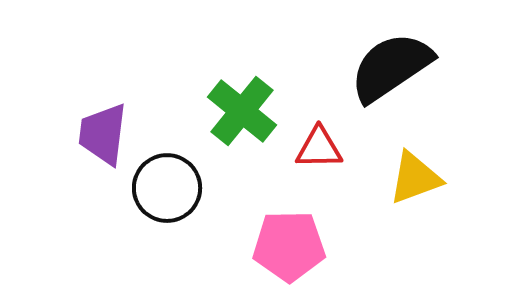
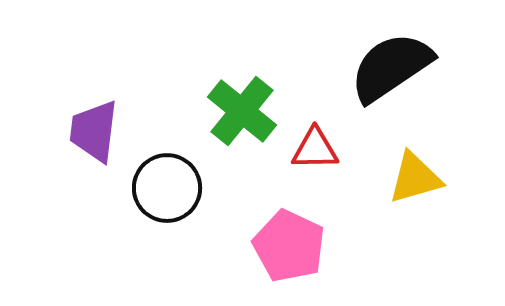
purple trapezoid: moved 9 px left, 3 px up
red triangle: moved 4 px left, 1 px down
yellow triangle: rotated 4 degrees clockwise
pink pentagon: rotated 26 degrees clockwise
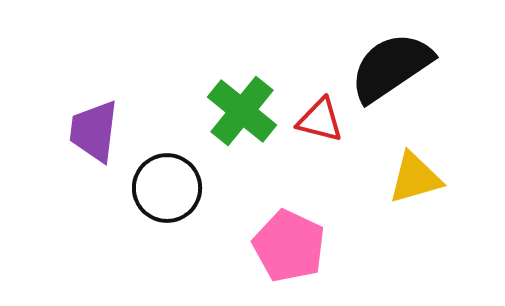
red triangle: moved 5 px right, 29 px up; rotated 15 degrees clockwise
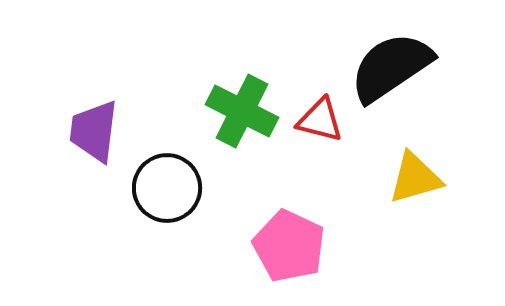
green cross: rotated 12 degrees counterclockwise
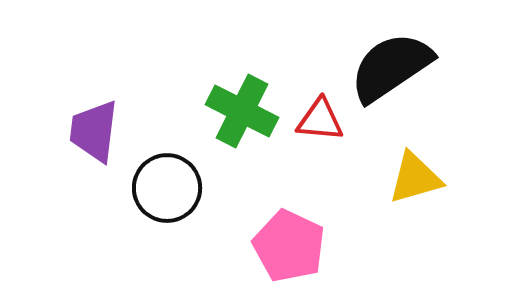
red triangle: rotated 9 degrees counterclockwise
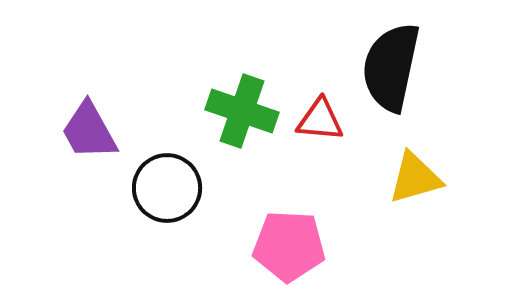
black semicircle: rotated 44 degrees counterclockwise
green cross: rotated 8 degrees counterclockwise
purple trapezoid: moved 5 px left; rotated 36 degrees counterclockwise
pink pentagon: rotated 22 degrees counterclockwise
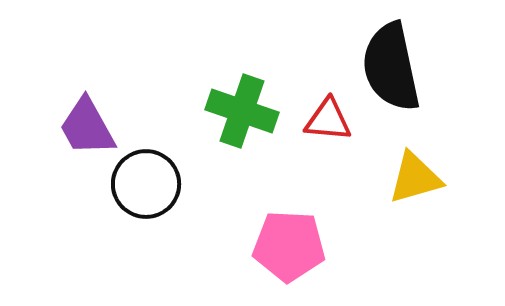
black semicircle: rotated 24 degrees counterclockwise
red triangle: moved 8 px right
purple trapezoid: moved 2 px left, 4 px up
black circle: moved 21 px left, 4 px up
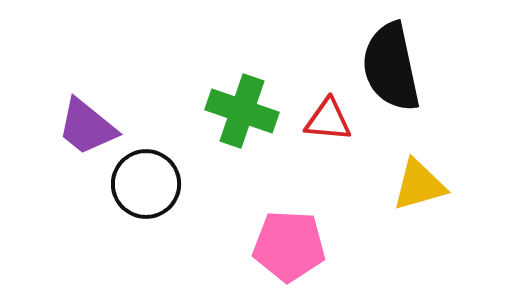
purple trapezoid: rotated 22 degrees counterclockwise
yellow triangle: moved 4 px right, 7 px down
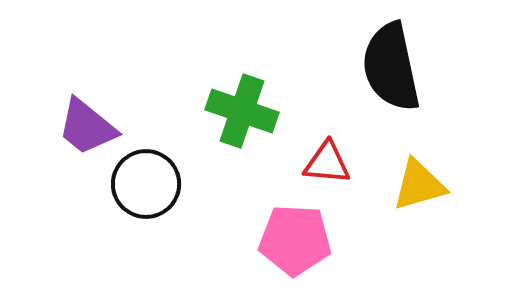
red triangle: moved 1 px left, 43 px down
pink pentagon: moved 6 px right, 6 px up
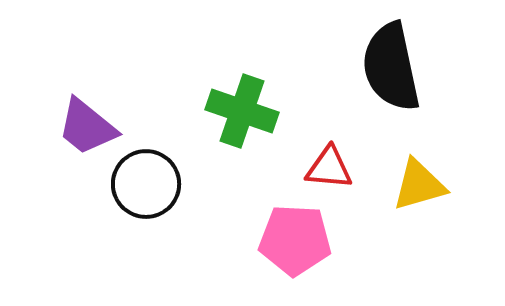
red triangle: moved 2 px right, 5 px down
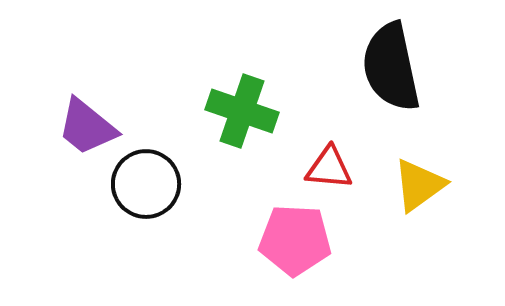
yellow triangle: rotated 20 degrees counterclockwise
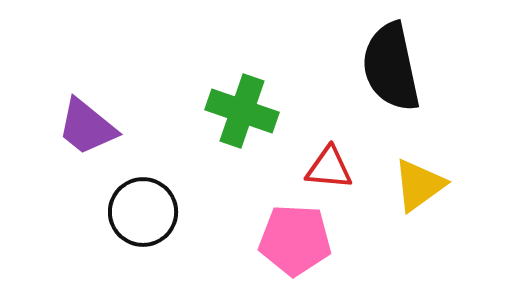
black circle: moved 3 px left, 28 px down
